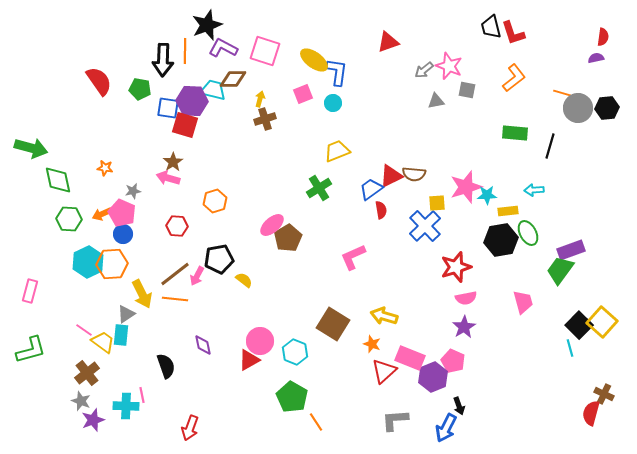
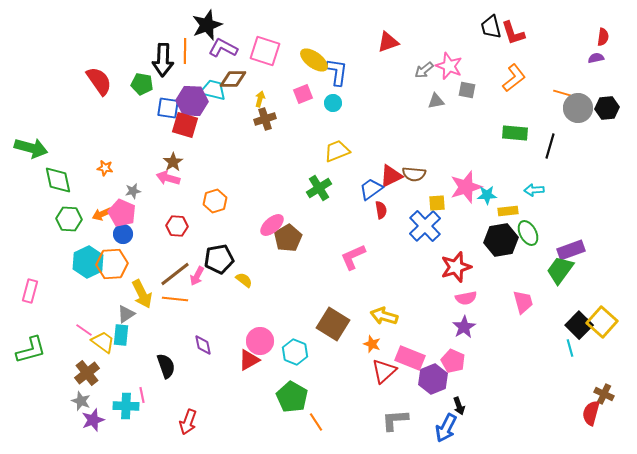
green pentagon at (140, 89): moved 2 px right, 5 px up
purple hexagon at (433, 377): moved 2 px down
red arrow at (190, 428): moved 2 px left, 6 px up
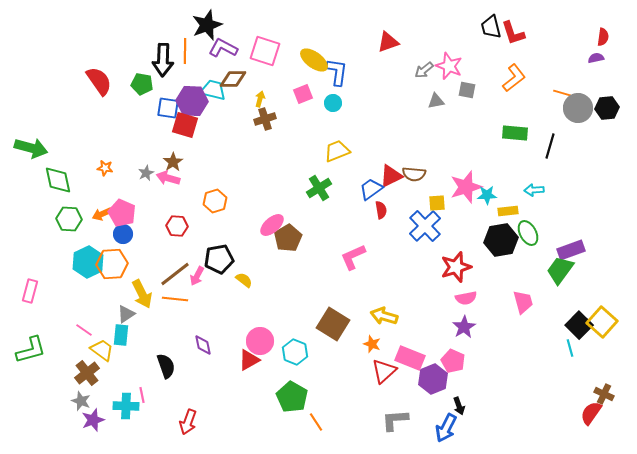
gray star at (133, 191): moved 13 px right, 18 px up; rotated 14 degrees counterclockwise
yellow trapezoid at (103, 342): moved 1 px left, 8 px down
red semicircle at (591, 413): rotated 20 degrees clockwise
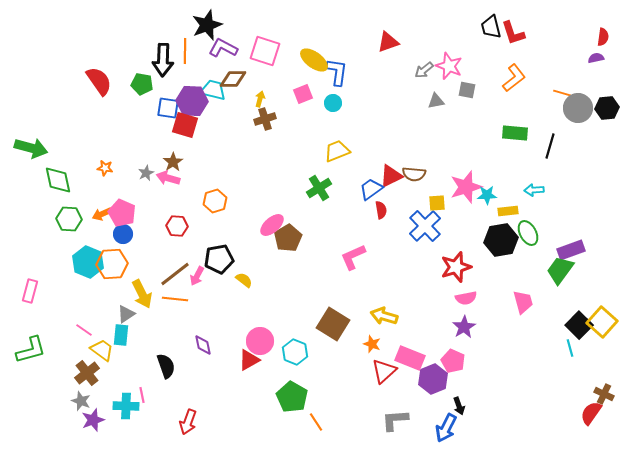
cyan hexagon at (88, 262): rotated 12 degrees counterclockwise
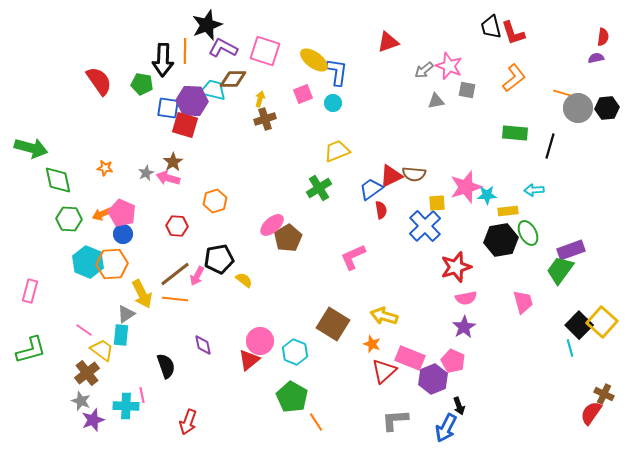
red triangle at (249, 360): rotated 10 degrees counterclockwise
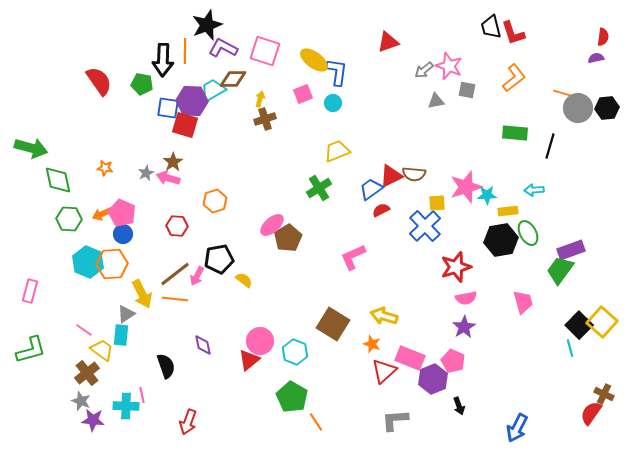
cyan trapezoid at (213, 90): rotated 44 degrees counterclockwise
red semicircle at (381, 210): rotated 108 degrees counterclockwise
purple star at (93, 420): rotated 25 degrees clockwise
blue arrow at (446, 428): moved 71 px right
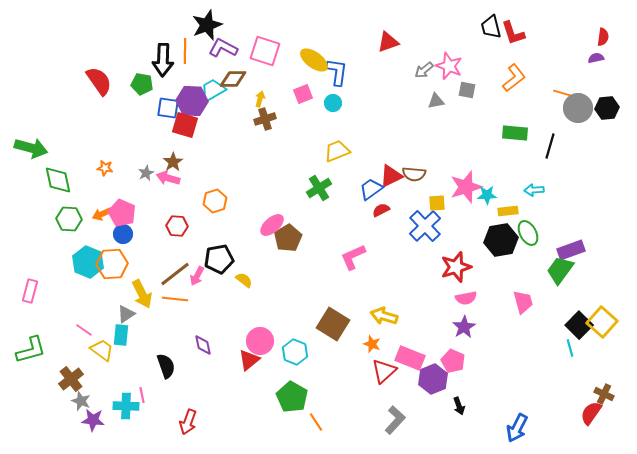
brown cross at (87, 373): moved 16 px left, 6 px down
gray L-shape at (395, 420): rotated 136 degrees clockwise
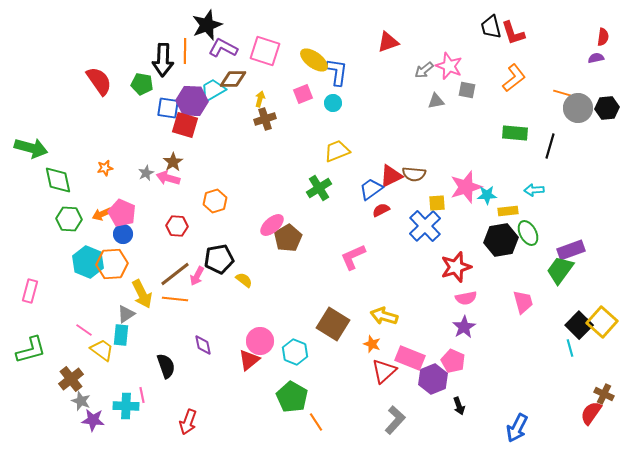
orange star at (105, 168): rotated 21 degrees counterclockwise
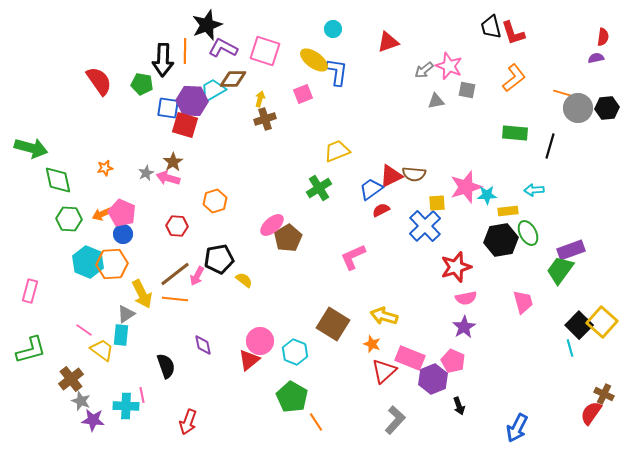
cyan circle at (333, 103): moved 74 px up
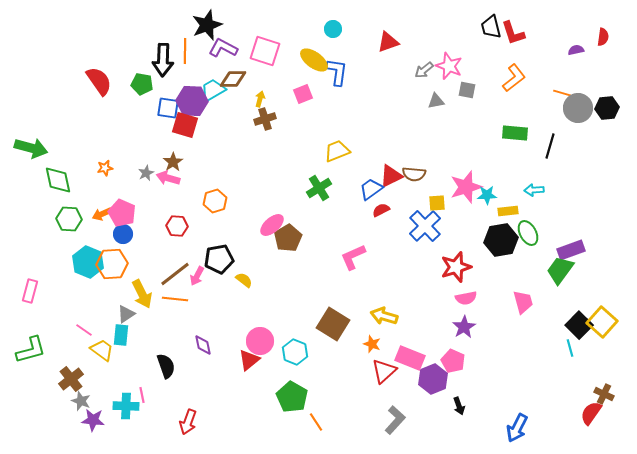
purple semicircle at (596, 58): moved 20 px left, 8 px up
